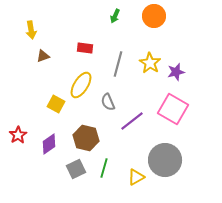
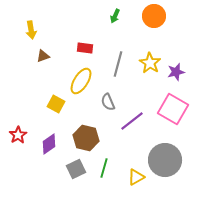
yellow ellipse: moved 4 px up
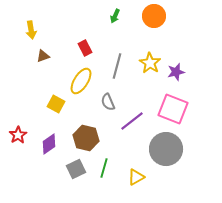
red rectangle: rotated 56 degrees clockwise
gray line: moved 1 px left, 2 px down
pink square: rotated 8 degrees counterclockwise
gray circle: moved 1 px right, 11 px up
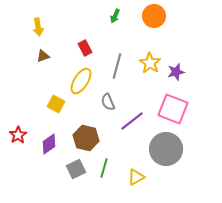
yellow arrow: moved 7 px right, 3 px up
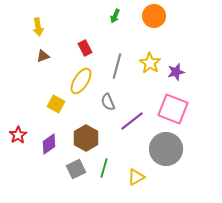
brown hexagon: rotated 15 degrees clockwise
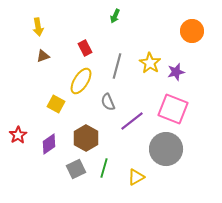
orange circle: moved 38 px right, 15 px down
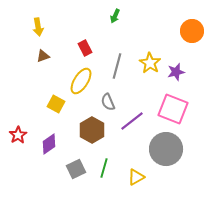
brown hexagon: moved 6 px right, 8 px up
